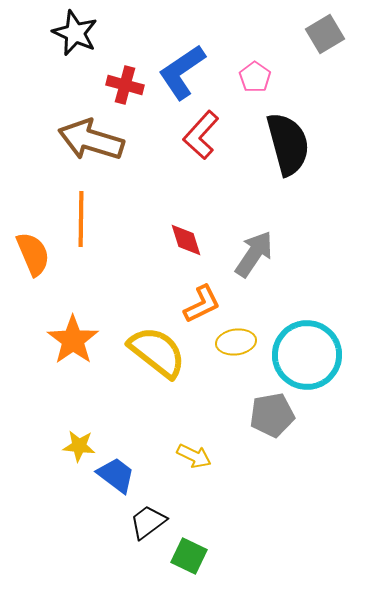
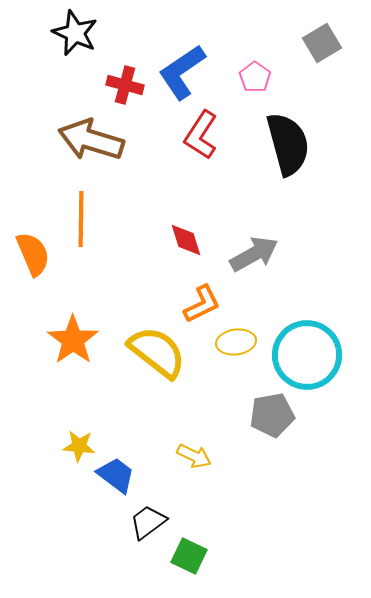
gray square: moved 3 px left, 9 px down
red L-shape: rotated 9 degrees counterclockwise
gray arrow: rotated 27 degrees clockwise
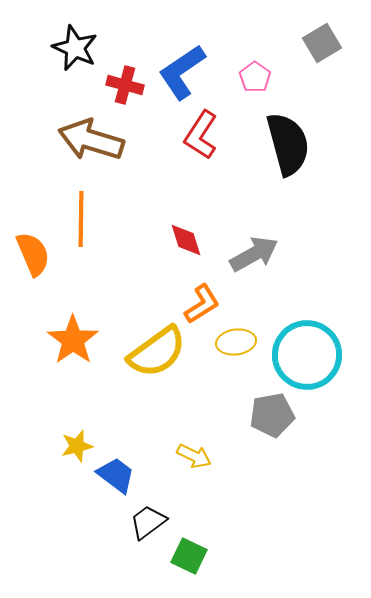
black star: moved 15 px down
orange L-shape: rotated 6 degrees counterclockwise
yellow semicircle: rotated 106 degrees clockwise
yellow star: moved 2 px left; rotated 20 degrees counterclockwise
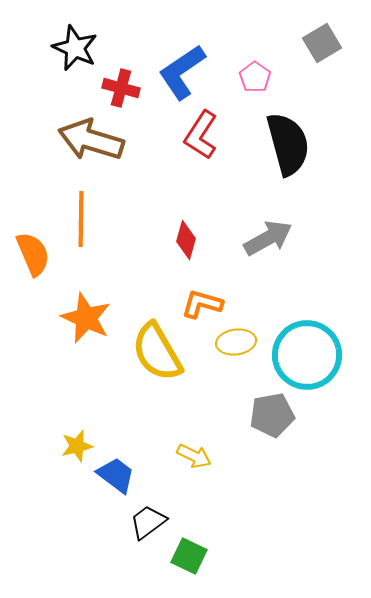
red cross: moved 4 px left, 3 px down
red diamond: rotated 33 degrees clockwise
gray arrow: moved 14 px right, 16 px up
orange L-shape: rotated 132 degrees counterclockwise
orange star: moved 13 px right, 22 px up; rotated 12 degrees counterclockwise
yellow semicircle: rotated 96 degrees clockwise
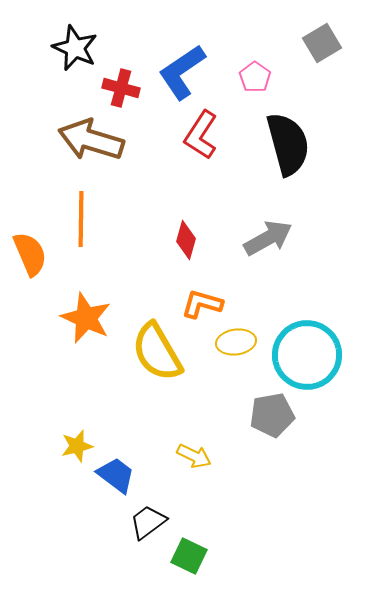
orange semicircle: moved 3 px left
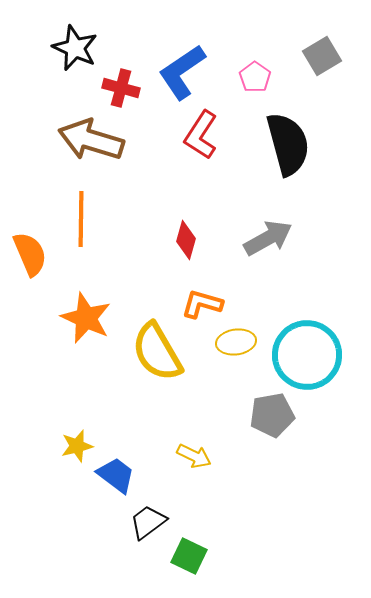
gray square: moved 13 px down
